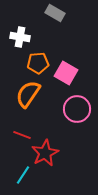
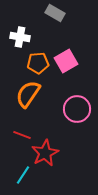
pink square: moved 12 px up; rotated 30 degrees clockwise
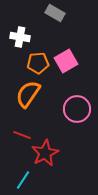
cyan line: moved 5 px down
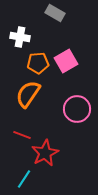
cyan line: moved 1 px right, 1 px up
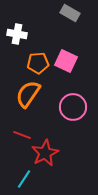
gray rectangle: moved 15 px right
white cross: moved 3 px left, 3 px up
pink square: rotated 35 degrees counterclockwise
pink circle: moved 4 px left, 2 px up
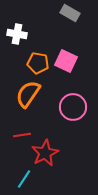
orange pentagon: rotated 15 degrees clockwise
red line: rotated 30 degrees counterclockwise
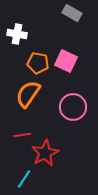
gray rectangle: moved 2 px right
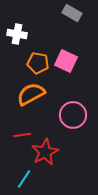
orange semicircle: moved 3 px right; rotated 28 degrees clockwise
pink circle: moved 8 px down
red star: moved 1 px up
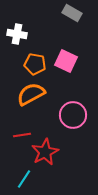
orange pentagon: moved 3 px left, 1 px down
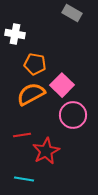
white cross: moved 2 px left
pink square: moved 4 px left, 24 px down; rotated 20 degrees clockwise
red star: moved 1 px right, 1 px up
cyan line: rotated 66 degrees clockwise
